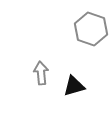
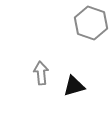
gray hexagon: moved 6 px up
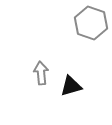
black triangle: moved 3 px left
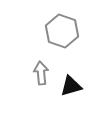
gray hexagon: moved 29 px left, 8 px down
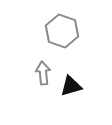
gray arrow: moved 2 px right
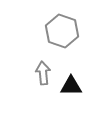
black triangle: rotated 15 degrees clockwise
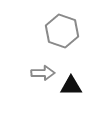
gray arrow: rotated 95 degrees clockwise
